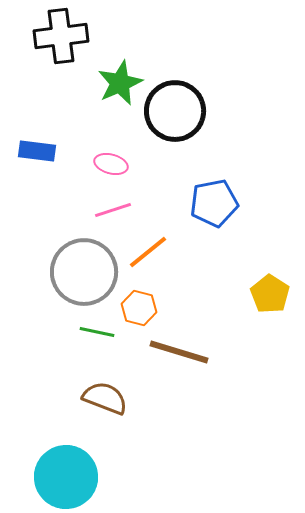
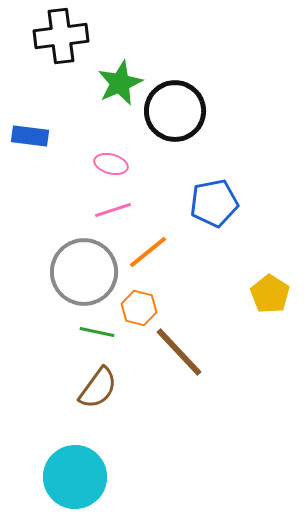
blue rectangle: moved 7 px left, 15 px up
brown line: rotated 30 degrees clockwise
brown semicircle: moved 7 px left, 10 px up; rotated 105 degrees clockwise
cyan circle: moved 9 px right
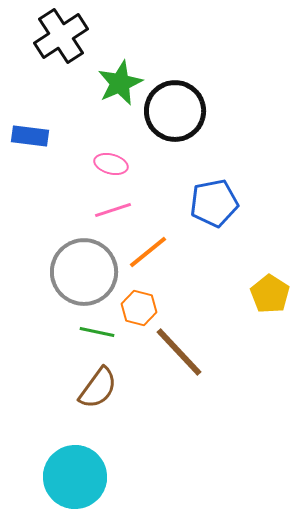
black cross: rotated 26 degrees counterclockwise
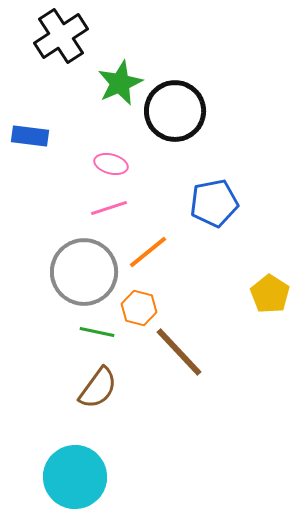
pink line: moved 4 px left, 2 px up
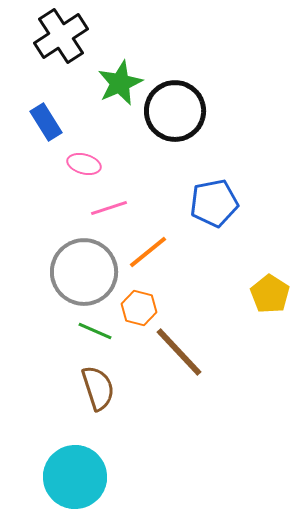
blue rectangle: moved 16 px right, 14 px up; rotated 51 degrees clockwise
pink ellipse: moved 27 px left
green line: moved 2 px left, 1 px up; rotated 12 degrees clockwise
brown semicircle: rotated 54 degrees counterclockwise
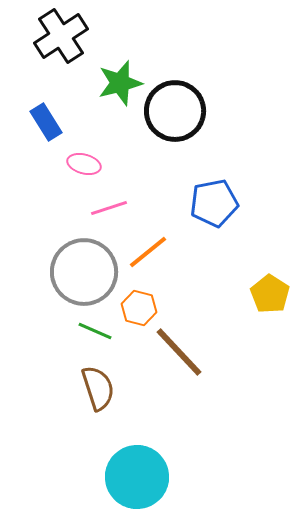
green star: rotated 9 degrees clockwise
cyan circle: moved 62 px right
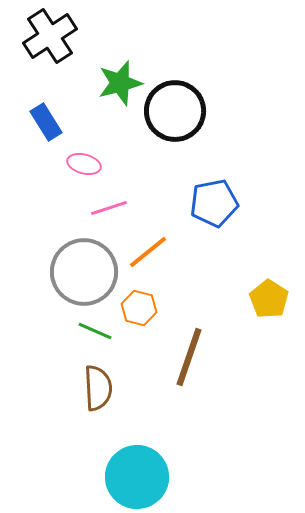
black cross: moved 11 px left
yellow pentagon: moved 1 px left, 5 px down
brown line: moved 10 px right, 5 px down; rotated 62 degrees clockwise
brown semicircle: rotated 15 degrees clockwise
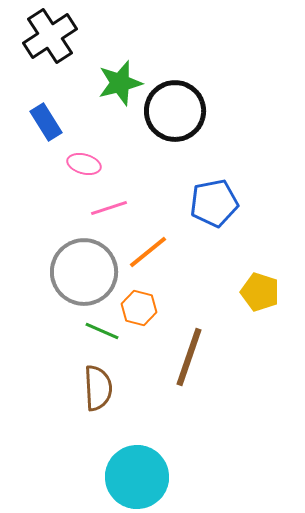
yellow pentagon: moved 9 px left, 7 px up; rotated 15 degrees counterclockwise
green line: moved 7 px right
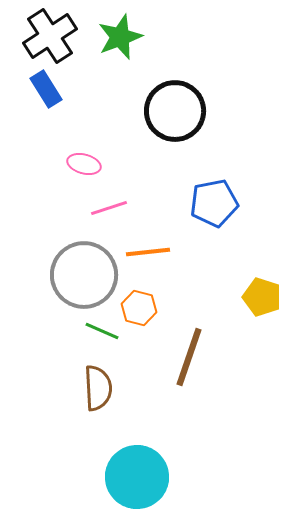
green star: moved 46 px up; rotated 6 degrees counterclockwise
blue rectangle: moved 33 px up
orange line: rotated 33 degrees clockwise
gray circle: moved 3 px down
yellow pentagon: moved 2 px right, 5 px down
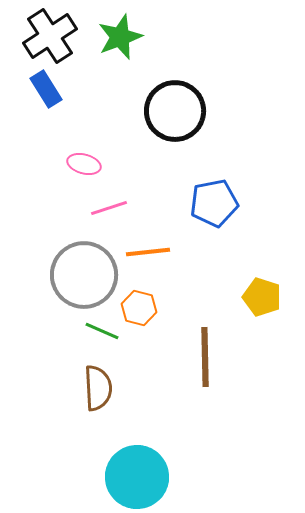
brown line: moved 16 px right; rotated 20 degrees counterclockwise
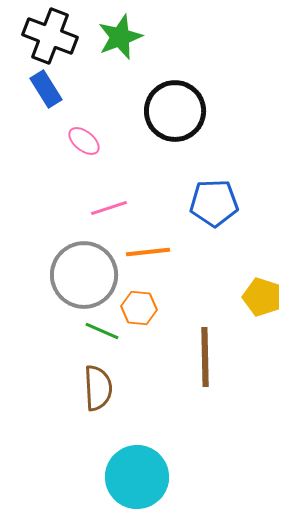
black cross: rotated 36 degrees counterclockwise
pink ellipse: moved 23 px up; rotated 24 degrees clockwise
blue pentagon: rotated 9 degrees clockwise
orange hexagon: rotated 8 degrees counterclockwise
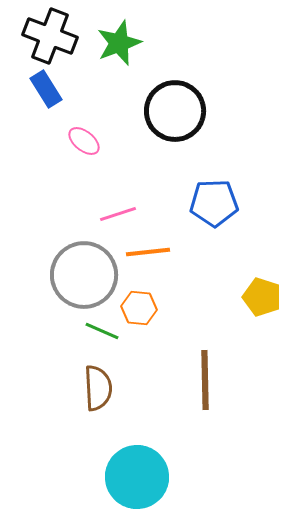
green star: moved 1 px left, 6 px down
pink line: moved 9 px right, 6 px down
brown line: moved 23 px down
